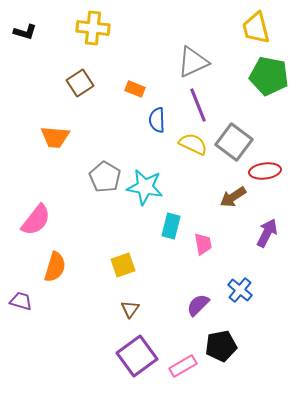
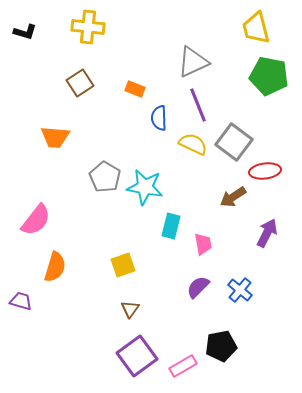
yellow cross: moved 5 px left, 1 px up
blue semicircle: moved 2 px right, 2 px up
purple semicircle: moved 18 px up
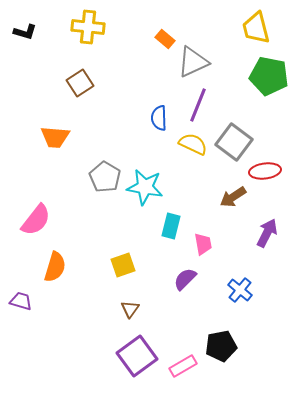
orange rectangle: moved 30 px right, 50 px up; rotated 18 degrees clockwise
purple line: rotated 44 degrees clockwise
purple semicircle: moved 13 px left, 8 px up
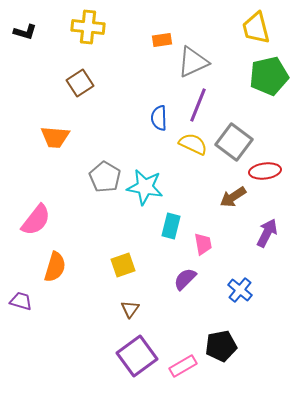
orange rectangle: moved 3 px left, 1 px down; rotated 48 degrees counterclockwise
green pentagon: rotated 24 degrees counterclockwise
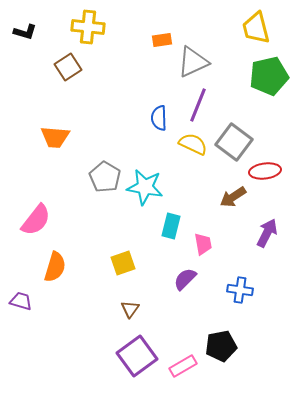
brown square: moved 12 px left, 16 px up
yellow square: moved 2 px up
blue cross: rotated 30 degrees counterclockwise
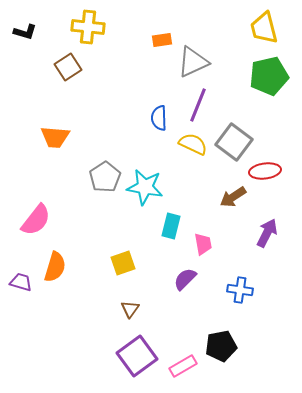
yellow trapezoid: moved 8 px right
gray pentagon: rotated 8 degrees clockwise
purple trapezoid: moved 19 px up
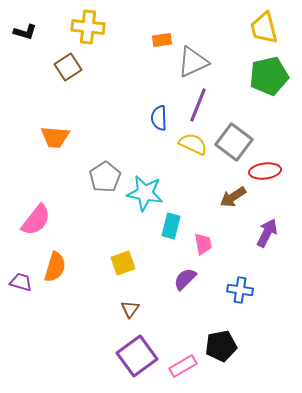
cyan star: moved 6 px down
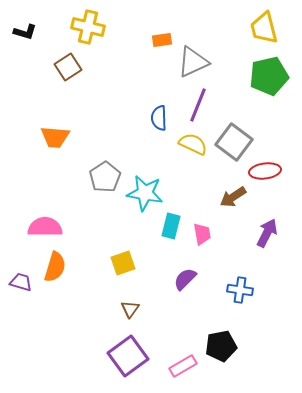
yellow cross: rotated 8 degrees clockwise
pink semicircle: moved 9 px right, 7 px down; rotated 128 degrees counterclockwise
pink trapezoid: moved 1 px left, 10 px up
purple square: moved 9 px left
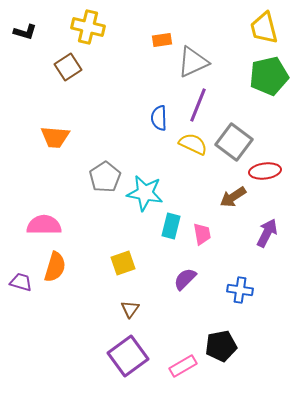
pink semicircle: moved 1 px left, 2 px up
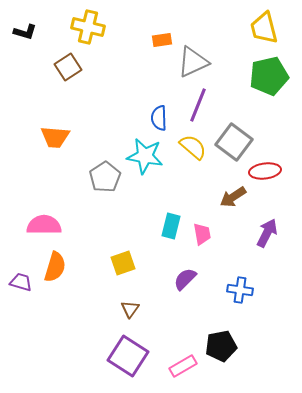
yellow semicircle: moved 3 px down; rotated 16 degrees clockwise
cyan star: moved 37 px up
purple square: rotated 21 degrees counterclockwise
